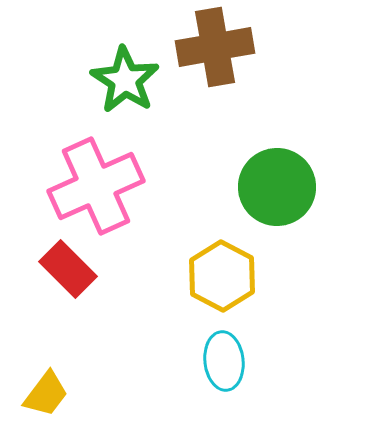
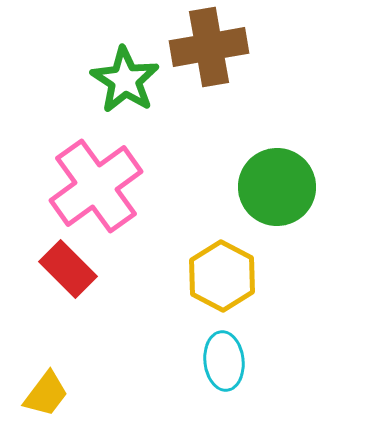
brown cross: moved 6 px left
pink cross: rotated 12 degrees counterclockwise
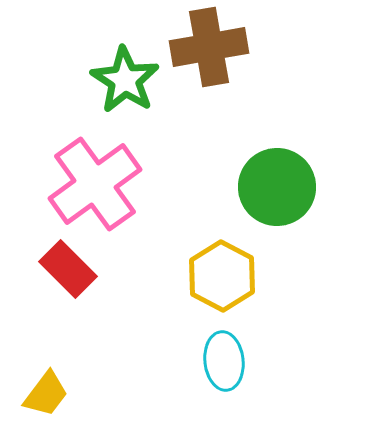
pink cross: moved 1 px left, 2 px up
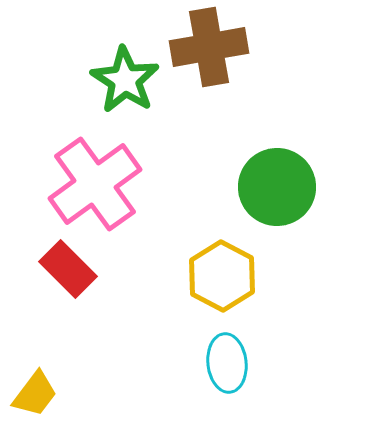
cyan ellipse: moved 3 px right, 2 px down
yellow trapezoid: moved 11 px left
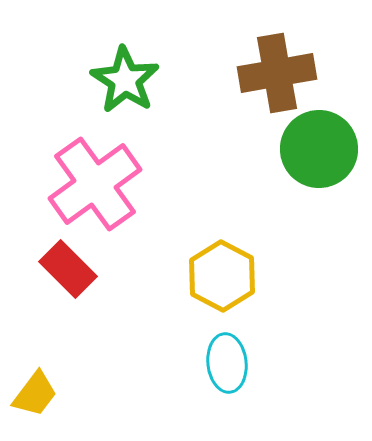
brown cross: moved 68 px right, 26 px down
green circle: moved 42 px right, 38 px up
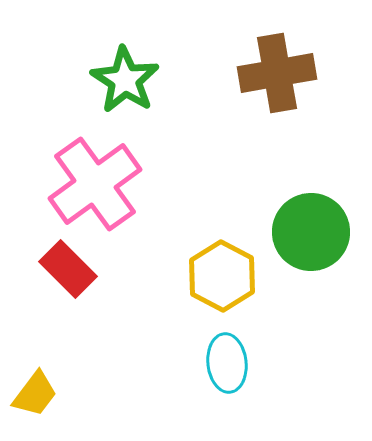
green circle: moved 8 px left, 83 px down
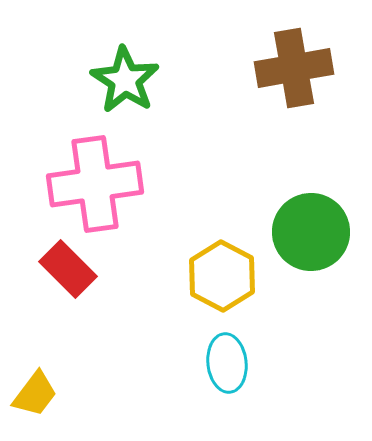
brown cross: moved 17 px right, 5 px up
pink cross: rotated 28 degrees clockwise
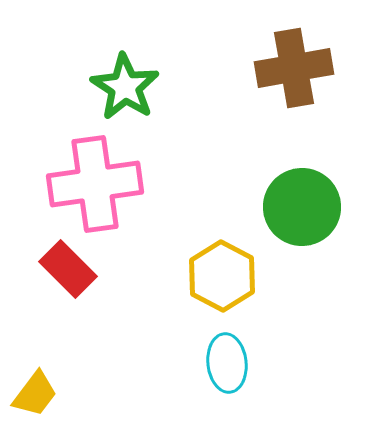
green star: moved 7 px down
green circle: moved 9 px left, 25 px up
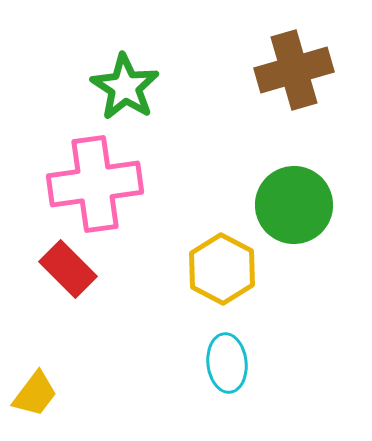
brown cross: moved 2 px down; rotated 6 degrees counterclockwise
green circle: moved 8 px left, 2 px up
yellow hexagon: moved 7 px up
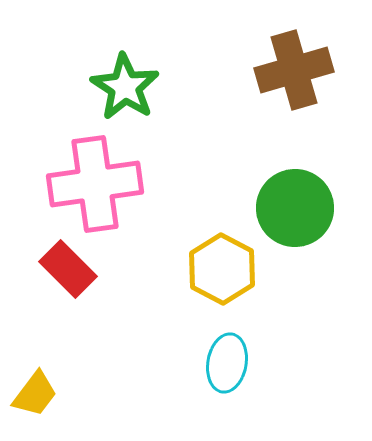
green circle: moved 1 px right, 3 px down
cyan ellipse: rotated 16 degrees clockwise
